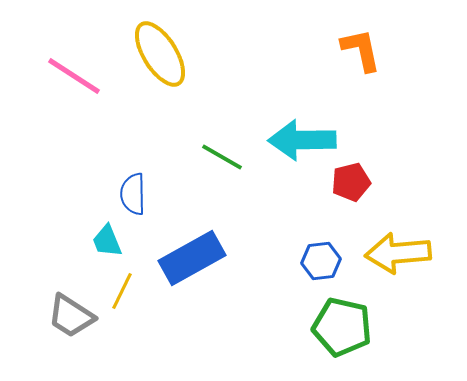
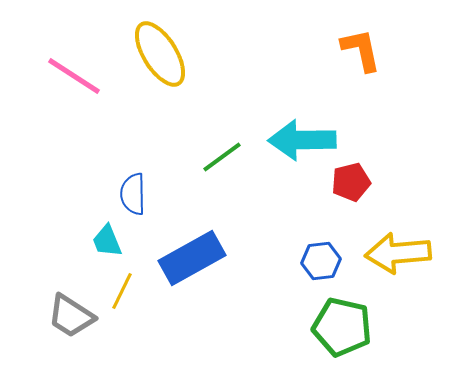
green line: rotated 66 degrees counterclockwise
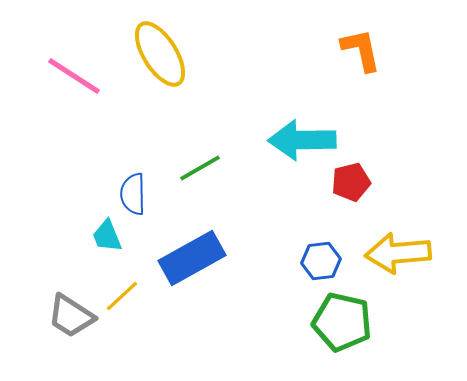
green line: moved 22 px left, 11 px down; rotated 6 degrees clockwise
cyan trapezoid: moved 5 px up
yellow line: moved 5 px down; rotated 21 degrees clockwise
green pentagon: moved 5 px up
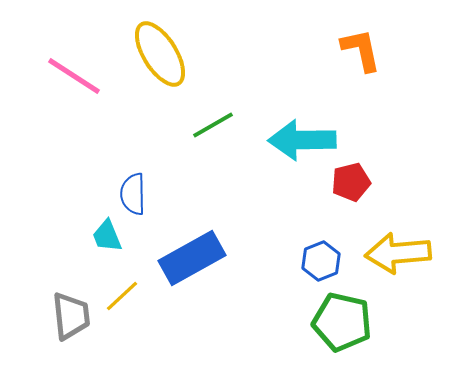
green line: moved 13 px right, 43 px up
blue hexagon: rotated 15 degrees counterclockwise
gray trapezoid: rotated 129 degrees counterclockwise
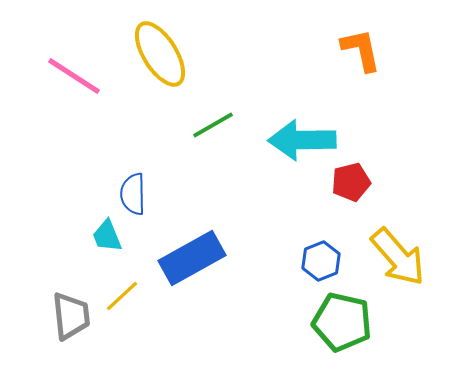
yellow arrow: moved 4 px down; rotated 126 degrees counterclockwise
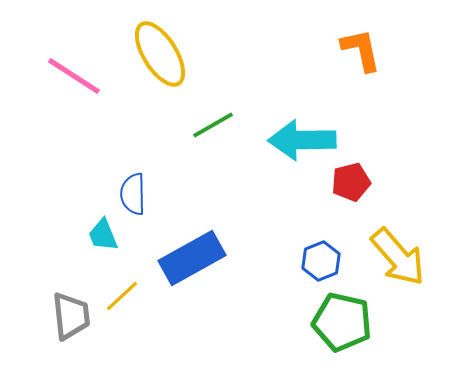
cyan trapezoid: moved 4 px left, 1 px up
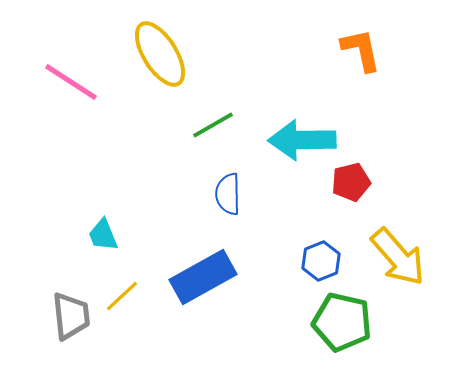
pink line: moved 3 px left, 6 px down
blue semicircle: moved 95 px right
blue rectangle: moved 11 px right, 19 px down
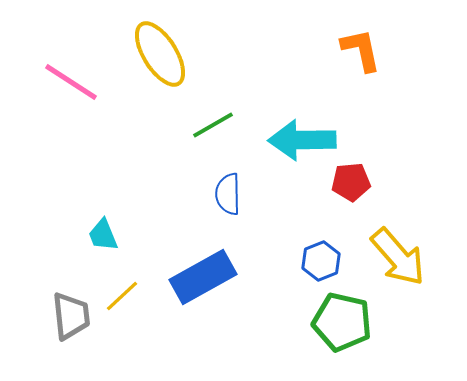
red pentagon: rotated 9 degrees clockwise
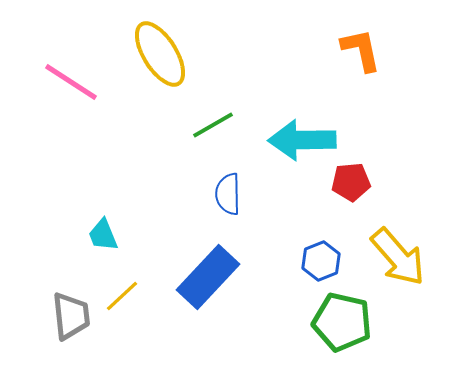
blue rectangle: moved 5 px right; rotated 18 degrees counterclockwise
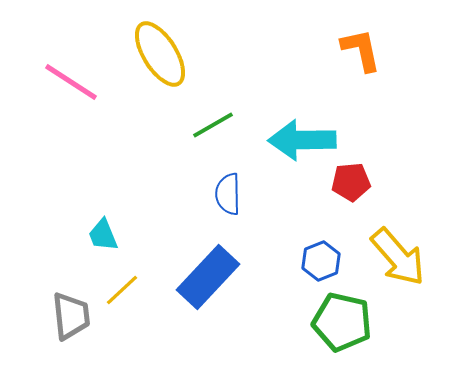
yellow line: moved 6 px up
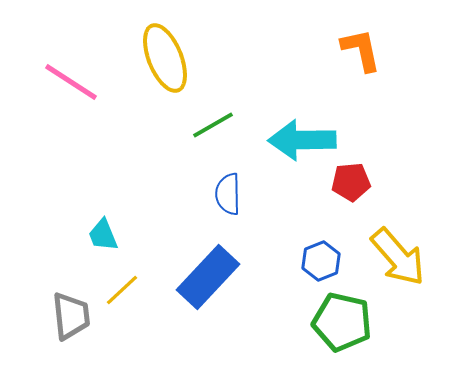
yellow ellipse: moved 5 px right, 4 px down; rotated 10 degrees clockwise
